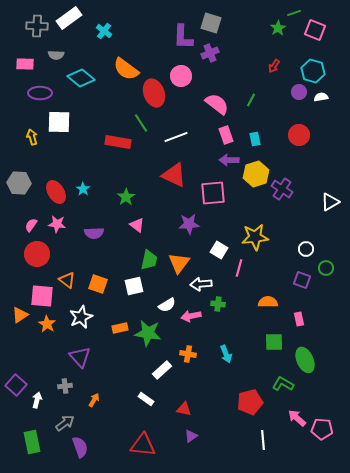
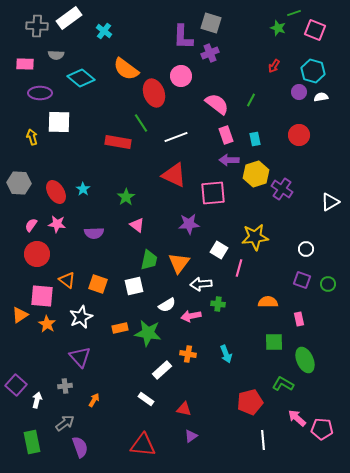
green star at (278, 28): rotated 21 degrees counterclockwise
green circle at (326, 268): moved 2 px right, 16 px down
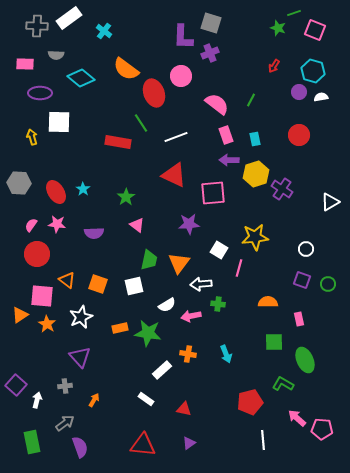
purple triangle at (191, 436): moved 2 px left, 7 px down
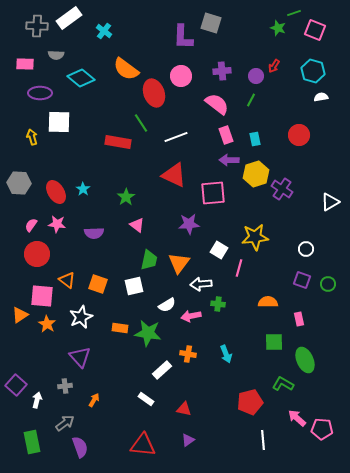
purple cross at (210, 53): moved 12 px right, 18 px down; rotated 18 degrees clockwise
purple circle at (299, 92): moved 43 px left, 16 px up
orange rectangle at (120, 328): rotated 21 degrees clockwise
purple triangle at (189, 443): moved 1 px left, 3 px up
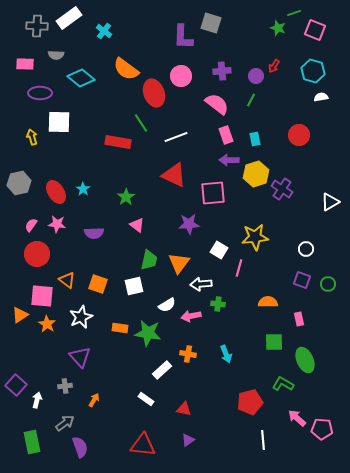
gray hexagon at (19, 183): rotated 15 degrees counterclockwise
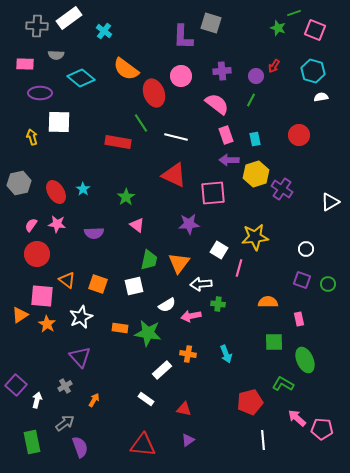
white line at (176, 137): rotated 35 degrees clockwise
gray cross at (65, 386): rotated 24 degrees counterclockwise
